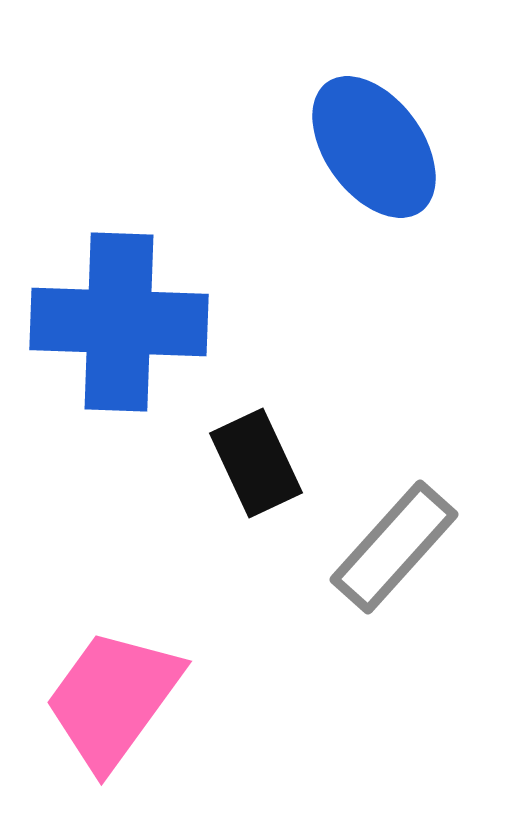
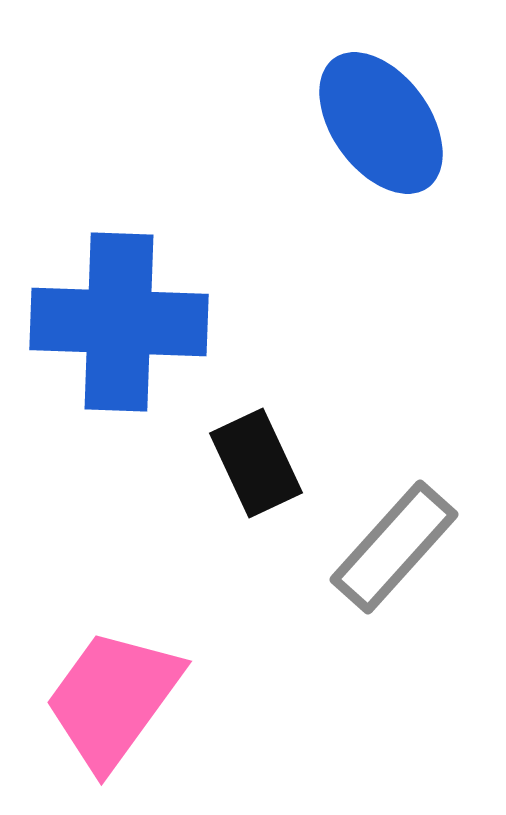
blue ellipse: moved 7 px right, 24 px up
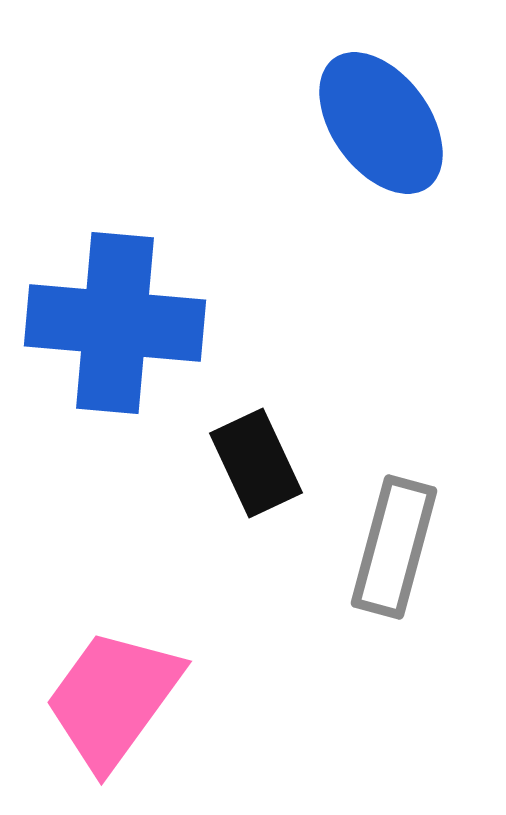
blue cross: moved 4 px left, 1 px down; rotated 3 degrees clockwise
gray rectangle: rotated 27 degrees counterclockwise
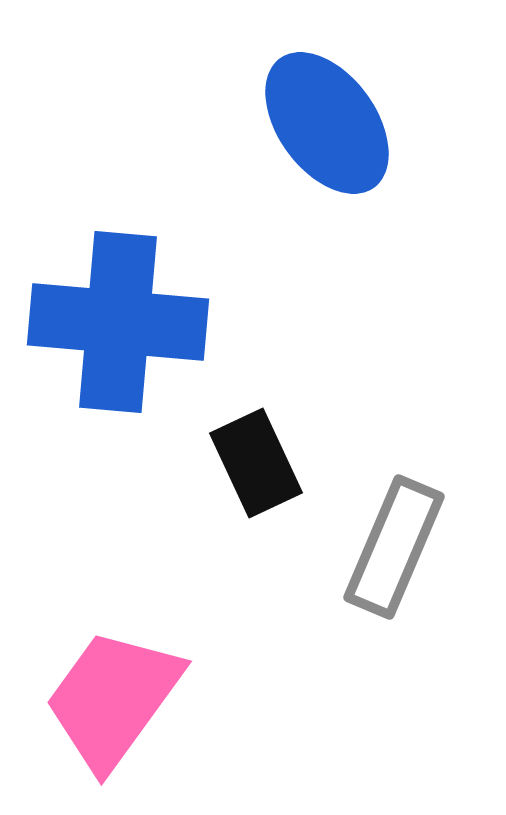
blue ellipse: moved 54 px left
blue cross: moved 3 px right, 1 px up
gray rectangle: rotated 8 degrees clockwise
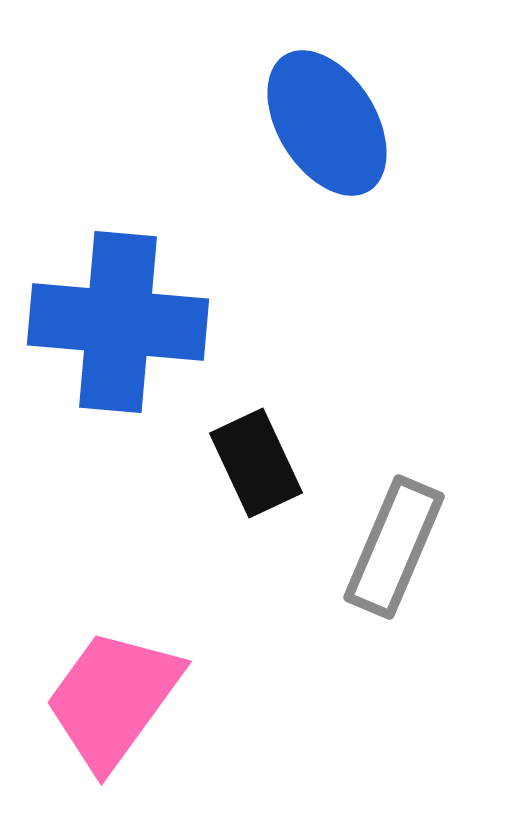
blue ellipse: rotated 4 degrees clockwise
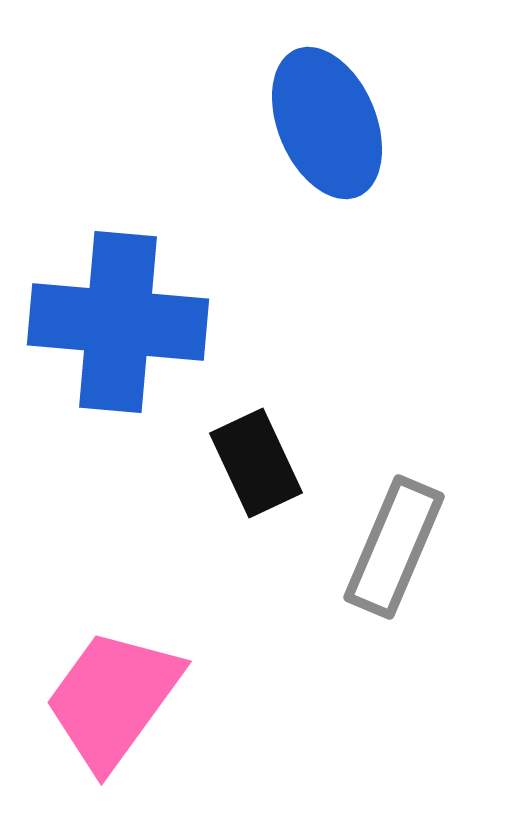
blue ellipse: rotated 9 degrees clockwise
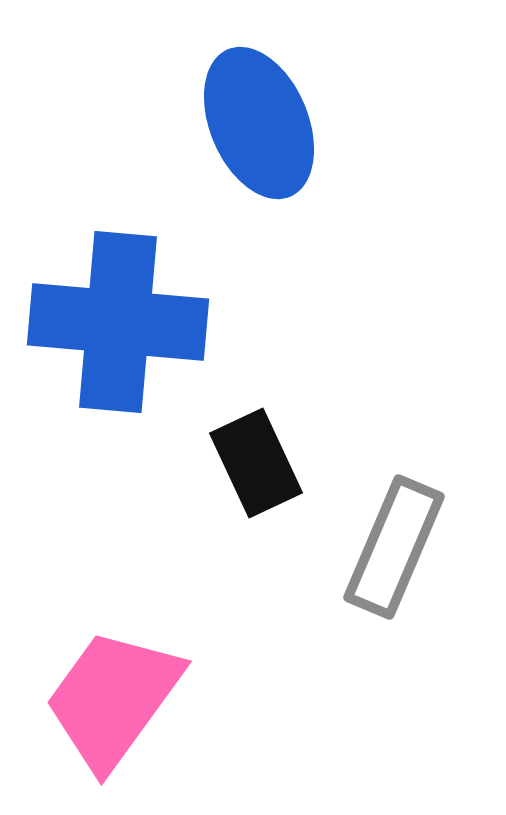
blue ellipse: moved 68 px left
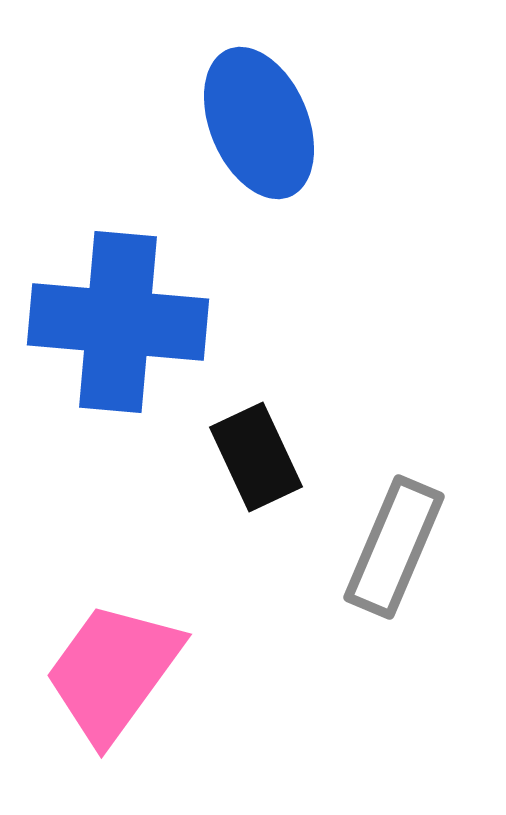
black rectangle: moved 6 px up
pink trapezoid: moved 27 px up
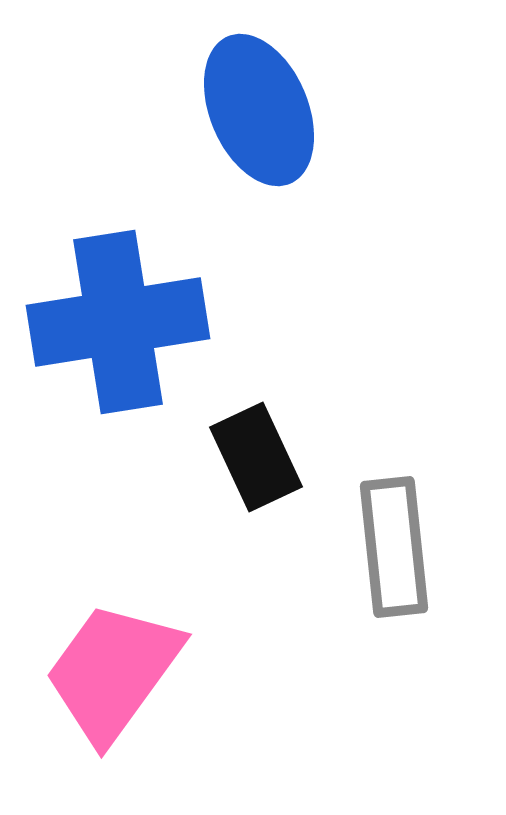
blue ellipse: moved 13 px up
blue cross: rotated 14 degrees counterclockwise
gray rectangle: rotated 29 degrees counterclockwise
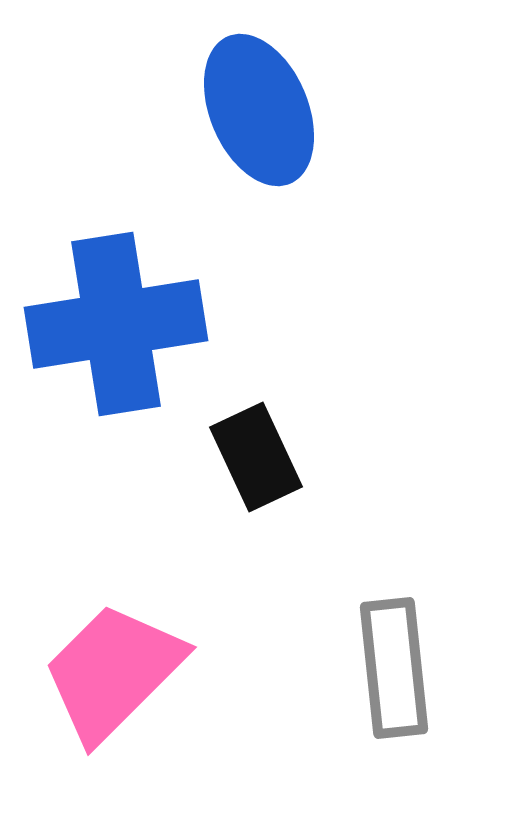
blue cross: moved 2 px left, 2 px down
gray rectangle: moved 121 px down
pink trapezoid: rotated 9 degrees clockwise
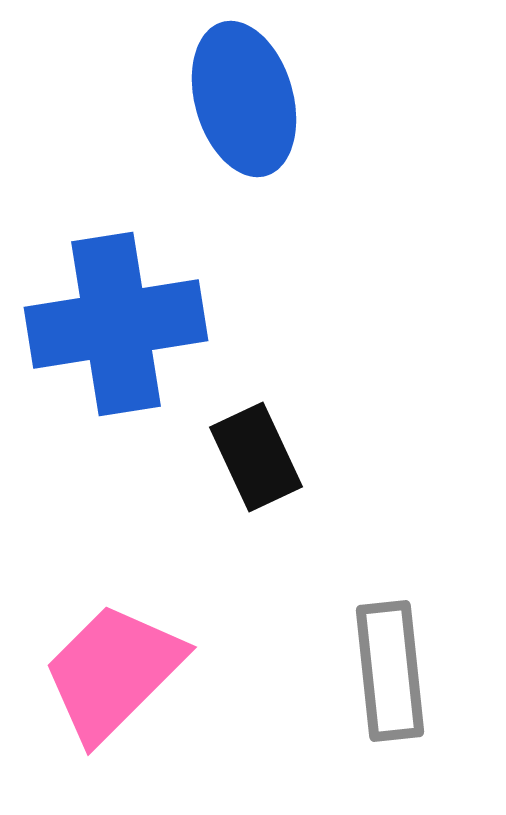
blue ellipse: moved 15 px left, 11 px up; rotated 7 degrees clockwise
gray rectangle: moved 4 px left, 3 px down
